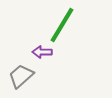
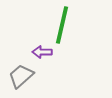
green line: rotated 18 degrees counterclockwise
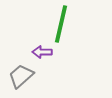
green line: moved 1 px left, 1 px up
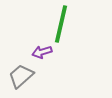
purple arrow: rotated 18 degrees counterclockwise
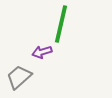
gray trapezoid: moved 2 px left, 1 px down
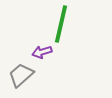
gray trapezoid: moved 2 px right, 2 px up
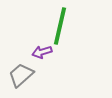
green line: moved 1 px left, 2 px down
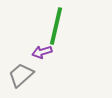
green line: moved 4 px left
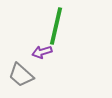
gray trapezoid: rotated 96 degrees counterclockwise
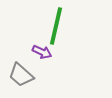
purple arrow: rotated 138 degrees counterclockwise
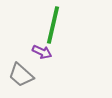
green line: moved 3 px left, 1 px up
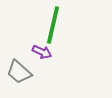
gray trapezoid: moved 2 px left, 3 px up
